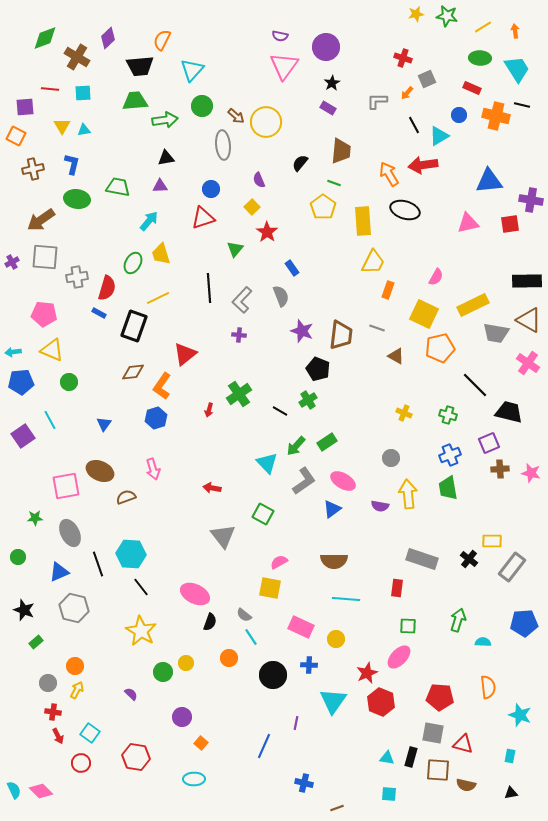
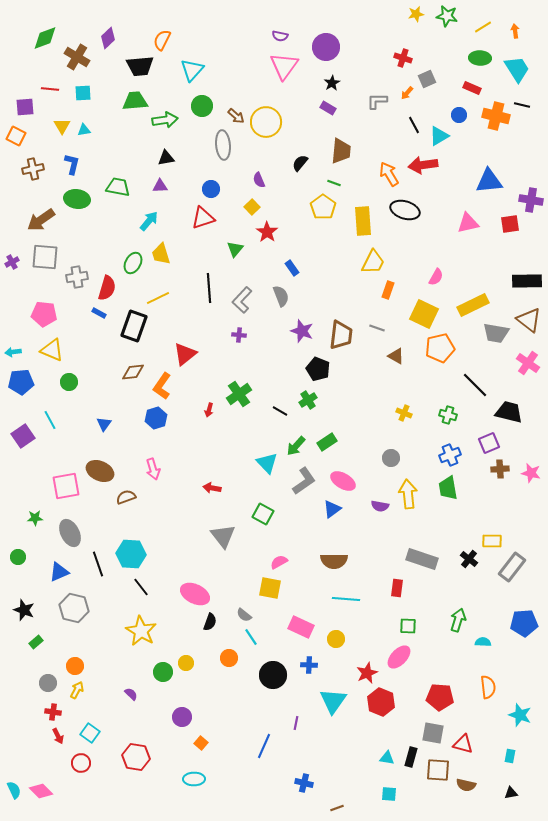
brown triangle at (529, 320): rotated 8 degrees clockwise
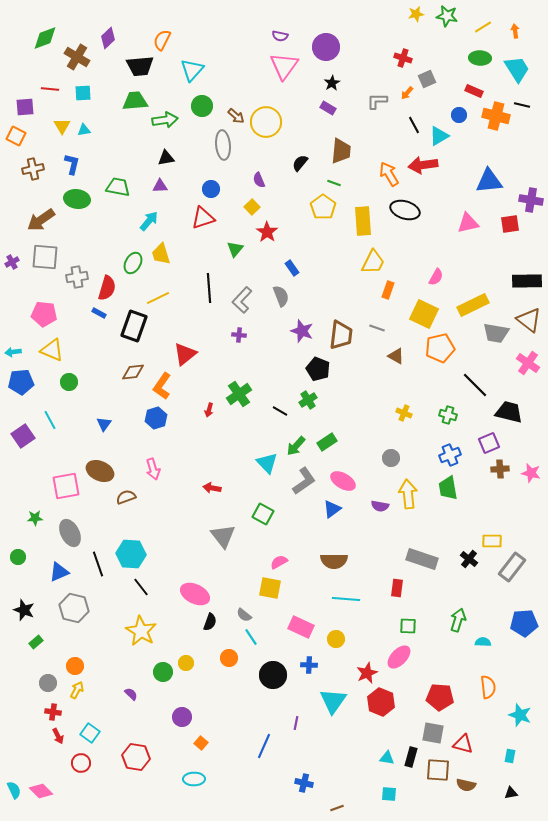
red rectangle at (472, 88): moved 2 px right, 3 px down
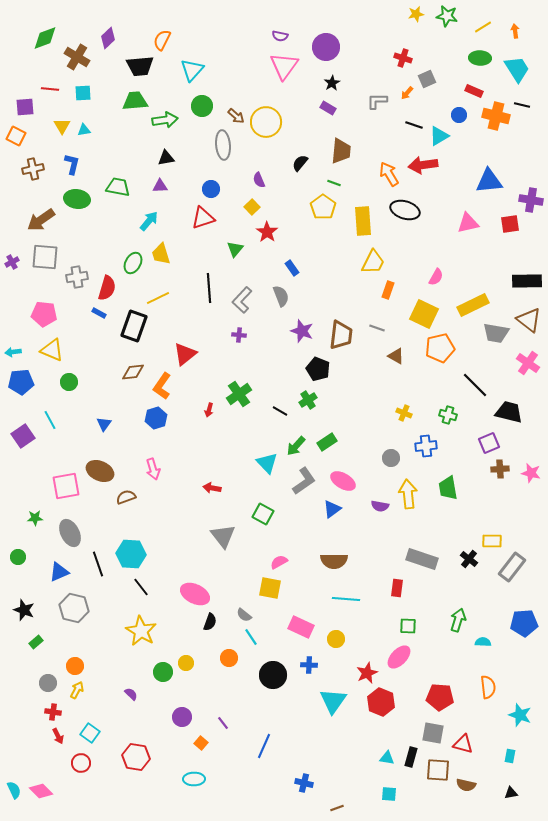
black line at (414, 125): rotated 42 degrees counterclockwise
blue cross at (450, 455): moved 24 px left, 9 px up; rotated 15 degrees clockwise
purple line at (296, 723): moved 73 px left; rotated 48 degrees counterclockwise
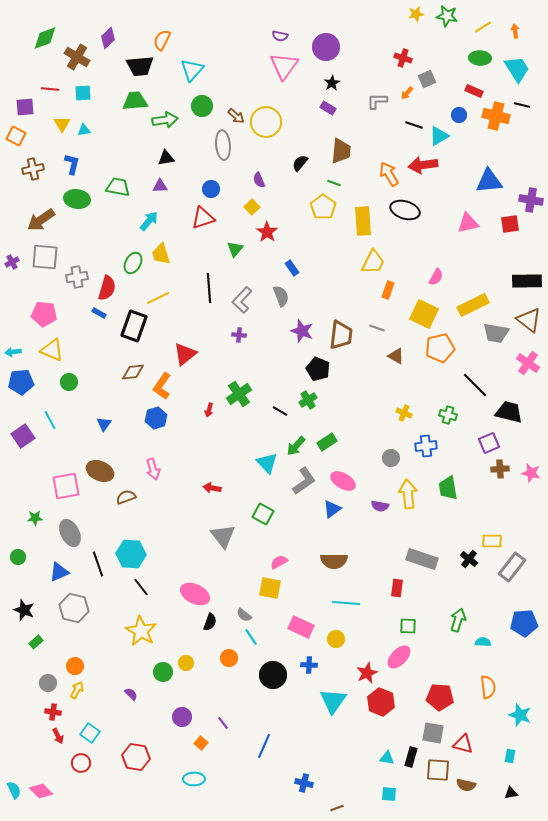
yellow triangle at (62, 126): moved 2 px up
cyan line at (346, 599): moved 4 px down
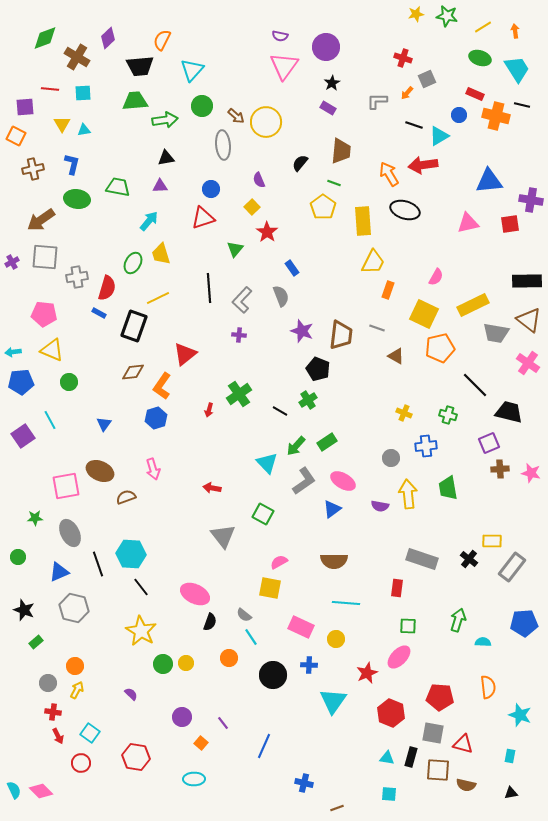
green ellipse at (480, 58): rotated 15 degrees clockwise
red rectangle at (474, 91): moved 1 px right, 3 px down
green circle at (163, 672): moved 8 px up
red hexagon at (381, 702): moved 10 px right, 11 px down
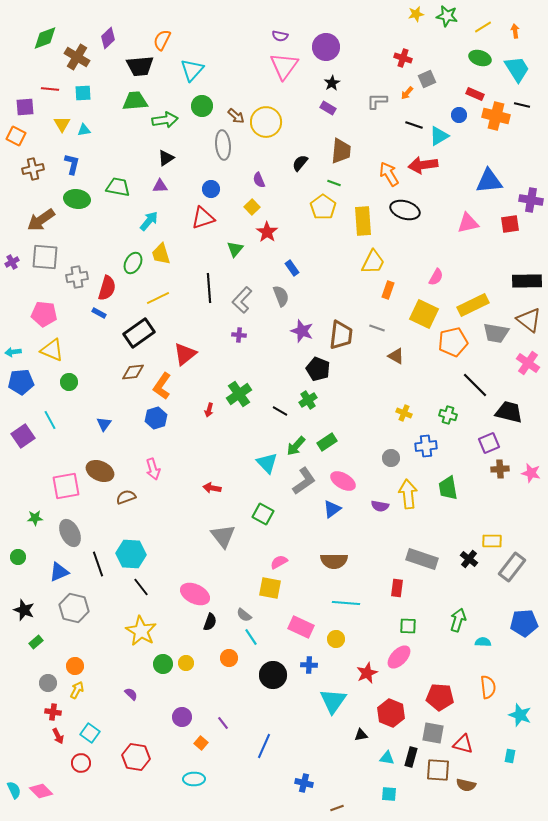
black triangle at (166, 158): rotated 24 degrees counterclockwise
black rectangle at (134, 326): moved 5 px right, 7 px down; rotated 36 degrees clockwise
orange pentagon at (440, 348): moved 13 px right, 6 px up
black triangle at (511, 793): moved 150 px left, 58 px up
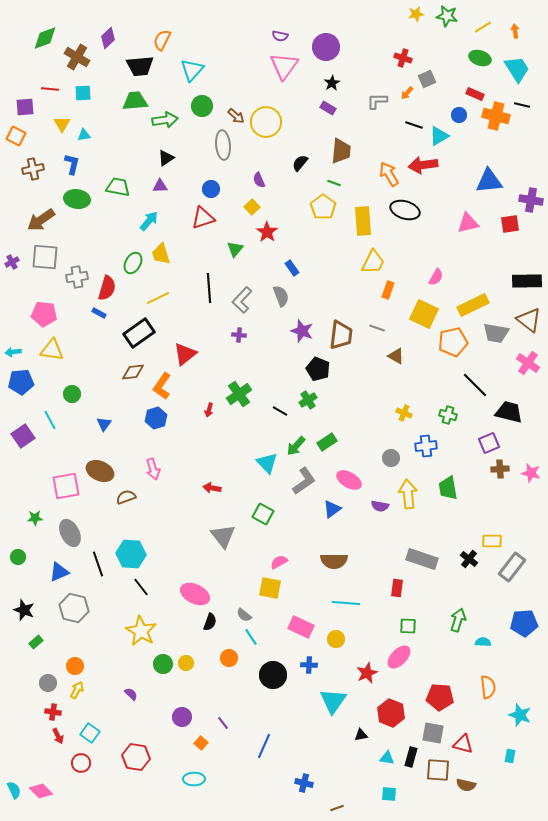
cyan triangle at (84, 130): moved 5 px down
yellow triangle at (52, 350): rotated 15 degrees counterclockwise
green circle at (69, 382): moved 3 px right, 12 px down
pink ellipse at (343, 481): moved 6 px right, 1 px up
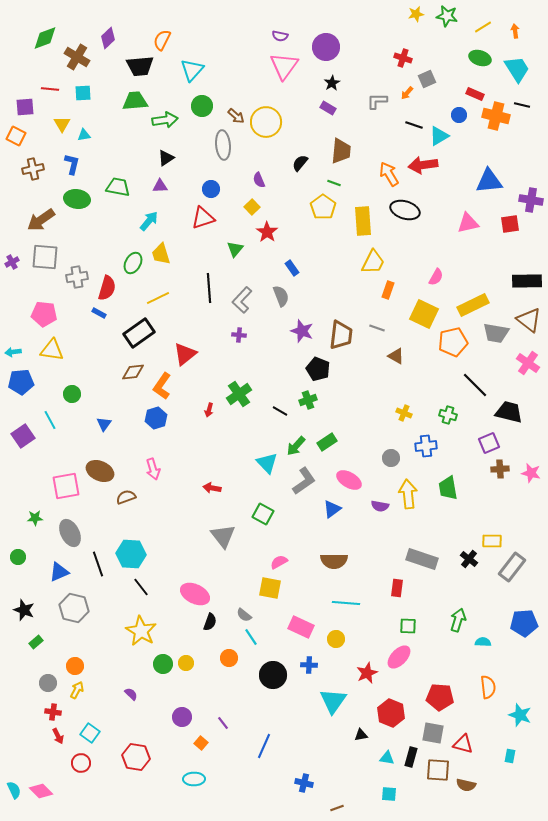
green cross at (308, 400): rotated 12 degrees clockwise
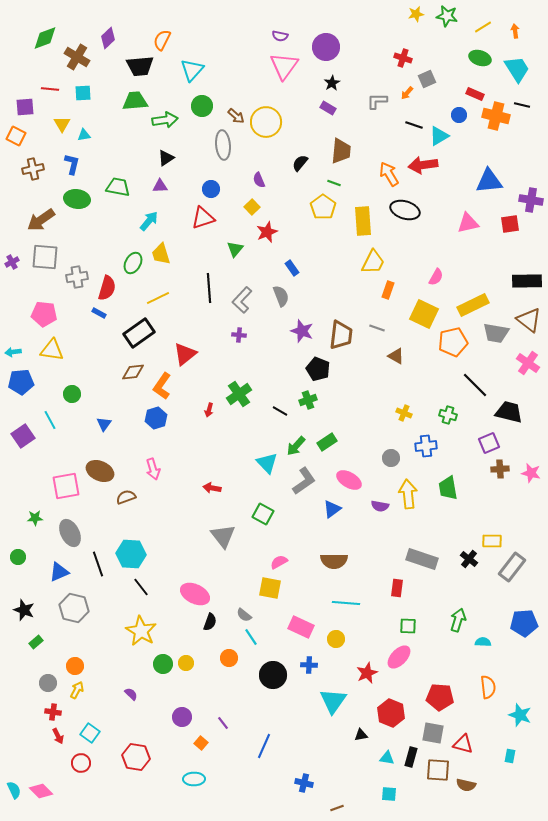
red star at (267, 232): rotated 15 degrees clockwise
